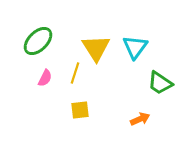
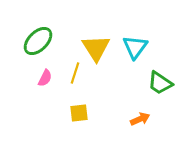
yellow square: moved 1 px left, 3 px down
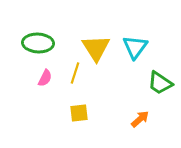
green ellipse: moved 2 px down; rotated 48 degrees clockwise
orange arrow: rotated 18 degrees counterclockwise
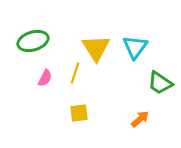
green ellipse: moved 5 px left, 2 px up; rotated 20 degrees counterclockwise
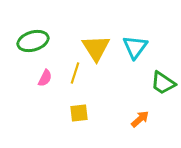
green trapezoid: moved 3 px right
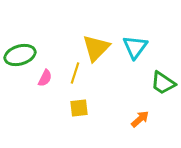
green ellipse: moved 13 px left, 14 px down
yellow triangle: rotated 16 degrees clockwise
yellow square: moved 5 px up
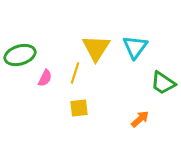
yellow triangle: rotated 12 degrees counterclockwise
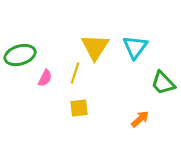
yellow triangle: moved 1 px left, 1 px up
green trapezoid: rotated 12 degrees clockwise
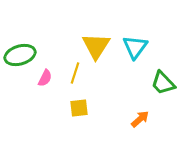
yellow triangle: moved 1 px right, 1 px up
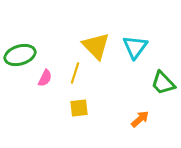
yellow triangle: rotated 16 degrees counterclockwise
